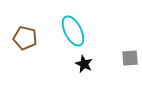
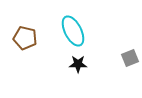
gray square: rotated 18 degrees counterclockwise
black star: moved 6 px left; rotated 24 degrees counterclockwise
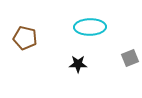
cyan ellipse: moved 17 px right, 4 px up; rotated 64 degrees counterclockwise
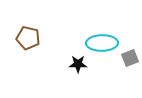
cyan ellipse: moved 12 px right, 16 px down
brown pentagon: moved 3 px right
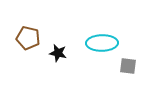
gray square: moved 2 px left, 8 px down; rotated 30 degrees clockwise
black star: moved 20 px left, 11 px up; rotated 12 degrees clockwise
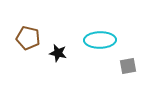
cyan ellipse: moved 2 px left, 3 px up
gray square: rotated 18 degrees counterclockwise
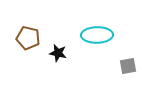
cyan ellipse: moved 3 px left, 5 px up
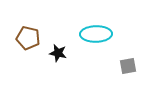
cyan ellipse: moved 1 px left, 1 px up
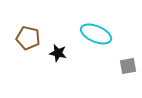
cyan ellipse: rotated 24 degrees clockwise
